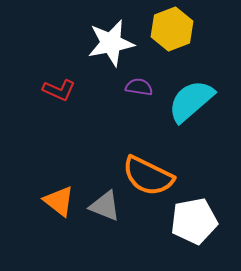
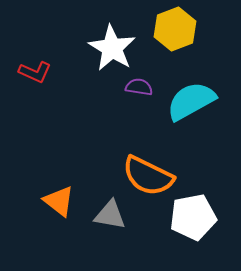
yellow hexagon: moved 3 px right
white star: moved 1 px right, 5 px down; rotated 30 degrees counterclockwise
red L-shape: moved 24 px left, 18 px up
cyan semicircle: rotated 12 degrees clockwise
gray triangle: moved 5 px right, 9 px down; rotated 12 degrees counterclockwise
white pentagon: moved 1 px left, 4 px up
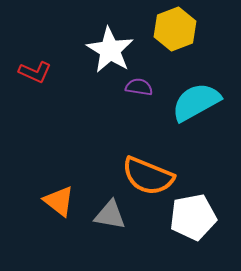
white star: moved 2 px left, 2 px down
cyan semicircle: moved 5 px right, 1 px down
orange semicircle: rotated 4 degrees counterclockwise
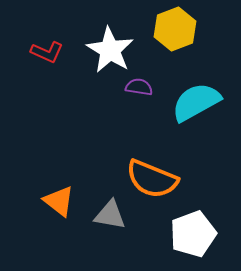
red L-shape: moved 12 px right, 20 px up
orange semicircle: moved 4 px right, 3 px down
white pentagon: moved 17 px down; rotated 9 degrees counterclockwise
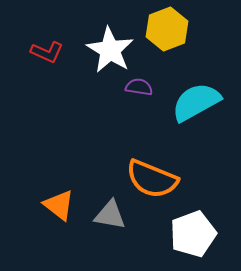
yellow hexagon: moved 8 px left
orange triangle: moved 4 px down
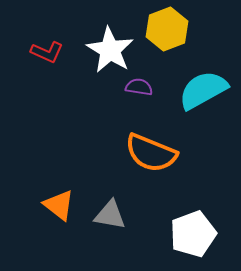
cyan semicircle: moved 7 px right, 12 px up
orange semicircle: moved 1 px left, 26 px up
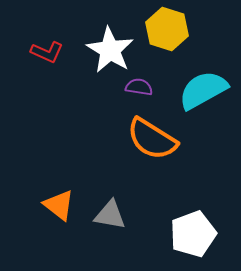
yellow hexagon: rotated 21 degrees counterclockwise
orange semicircle: moved 1 px right, 14 px up; rotated 10 degrees clockwise
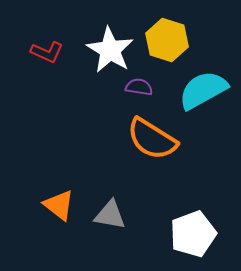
yellow hexagon: moved 11 px down
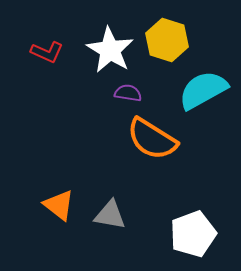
purple semicircle: moved 11 px left, 6 px down
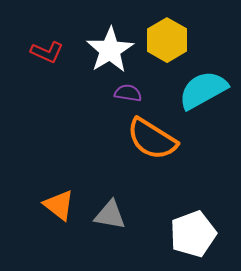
yellow hexagon: rotated 12 degrees clockwise
white star: rotated 9 degrees clockwise
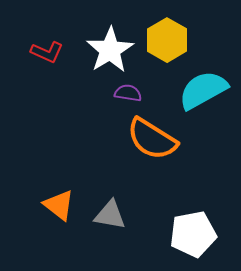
white pentagon: rotated 9 degrees clockwise
